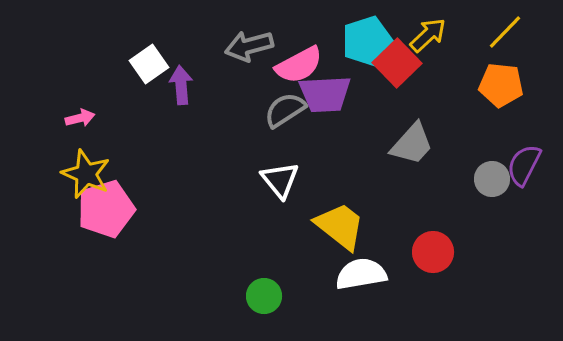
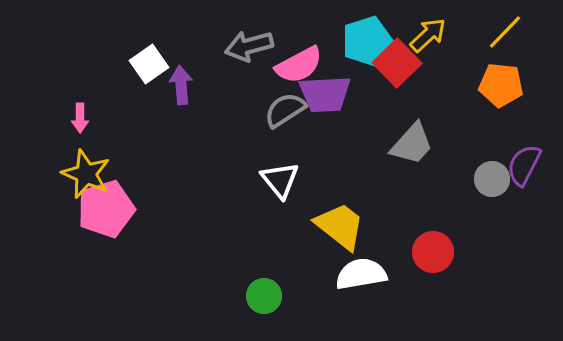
pink arrow: rotated 104 degrees clockwise
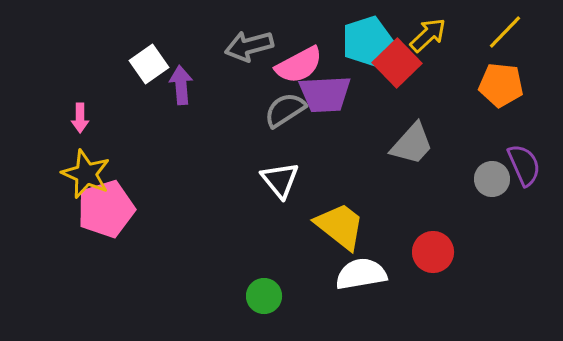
purple semicircle: rotated 129 degrees clockwise
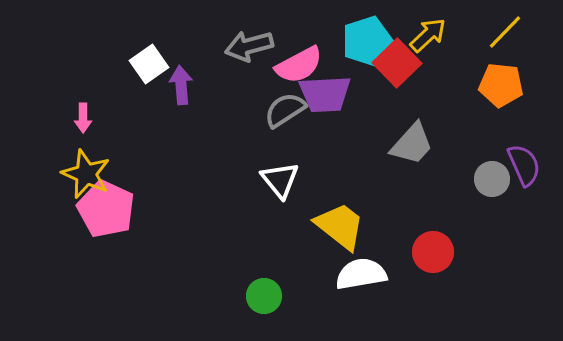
pink arrow: moved 3 px right
pink pentagon: rotated 30 degrees counterclockwise
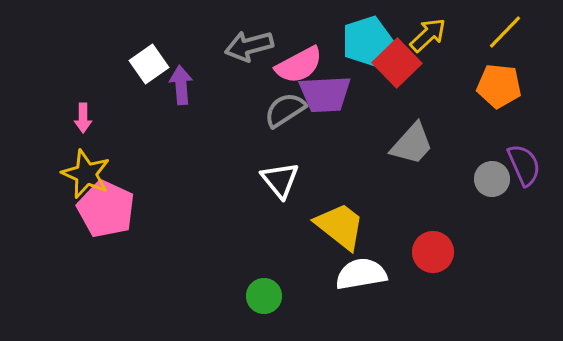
orange pentagon: moved 2 px left, 1 px down
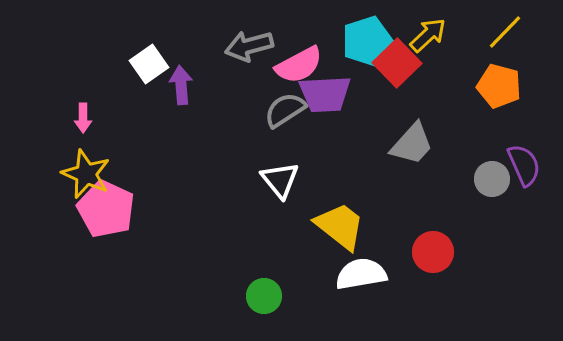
orange pentagon: rotated 9 degrees clockwise
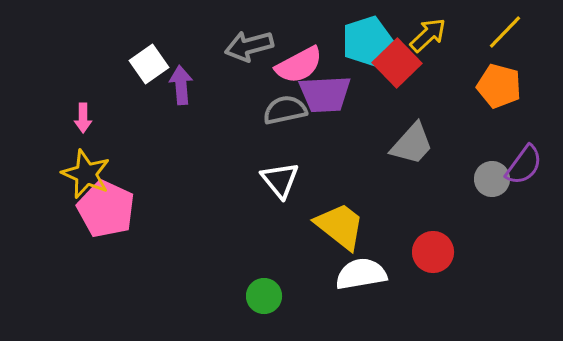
gray semicircle: rotated 21 degrees clockwise
purple semicircle: rotated 60 degrees clockwise
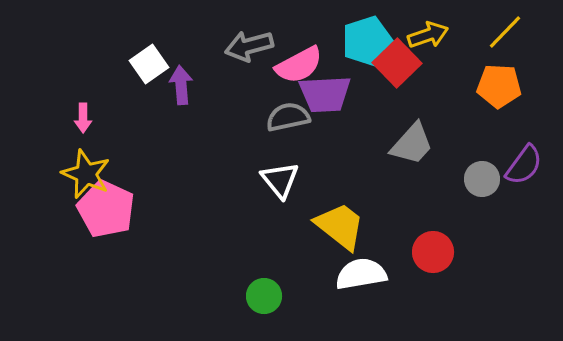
yellow arrow: rotated 24 degrees clockwise
orange pentagon: rotated 12 degrees counterclockwise
gray semicircle: moved 3 px right, 7 px down
gray circle: moved 10 px left
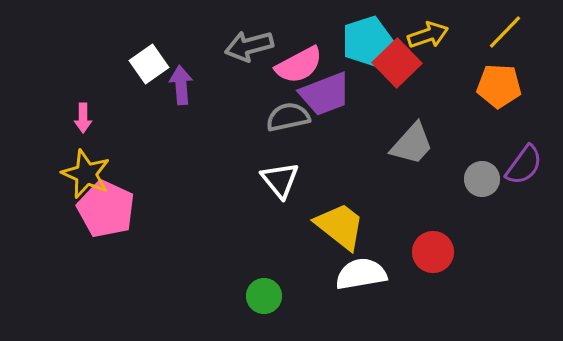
purple trapezoid: rotated 18 degrees counterclockwise
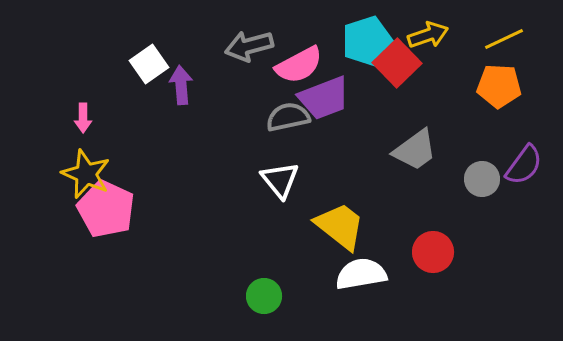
yellow line: moved 1 px left, 7 px down; rotated 21 degrees clockwise
purple trapezoid: moved 1 px left, 4 px down
gray trapezoid: moved 3 px right, 6 px down; rotated 12 degrees clockwise
